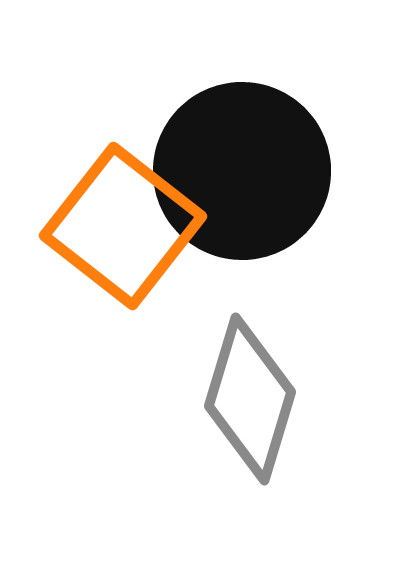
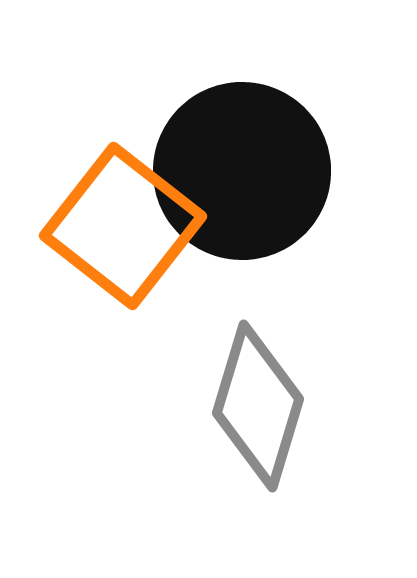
gray diamond: moved 8 px right, 7 px down
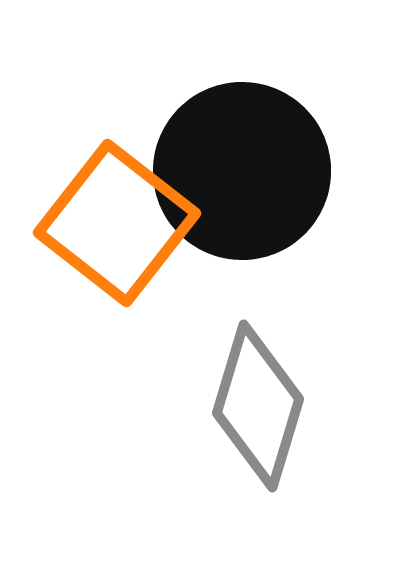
orange square: moved 6 px left, 3 px up
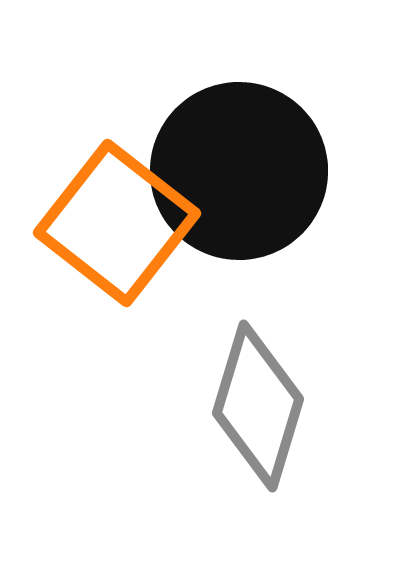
black circle: moved 3 px left
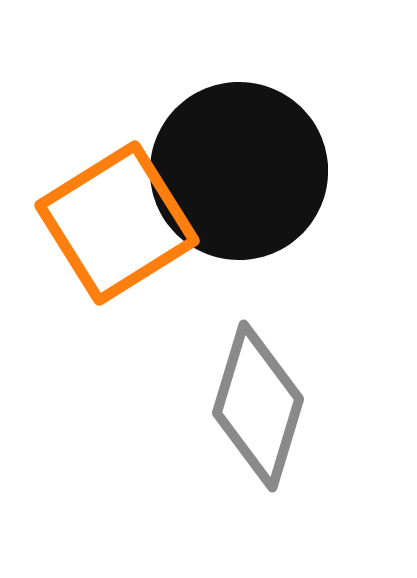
orange square: rotated 20 degrees clockwise
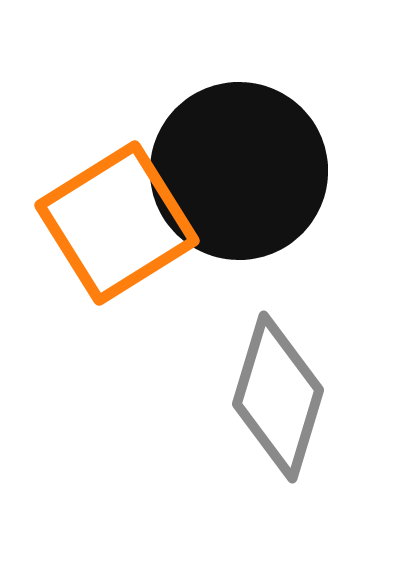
gray diamond: moved 20 px right, 9 px up
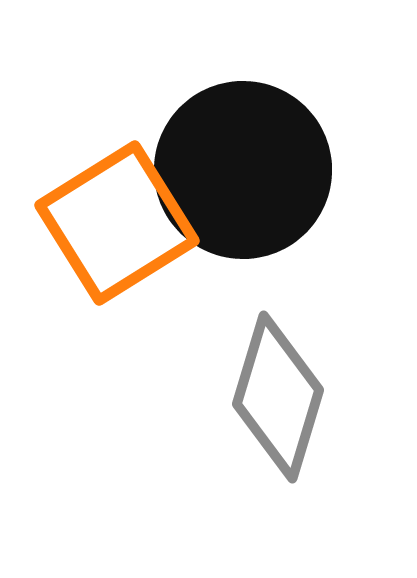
black circle: moved 4 px right, 1 px up
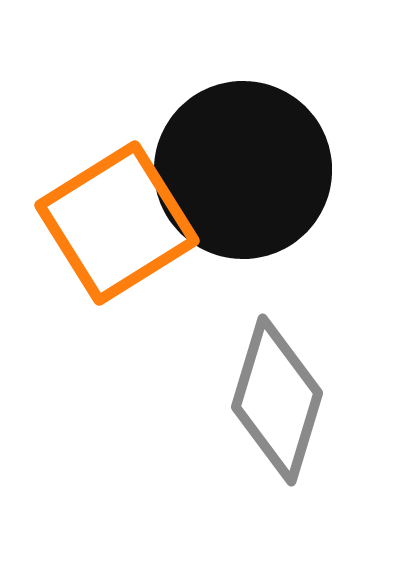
gray diamond: moved 1 px left, 3 px down
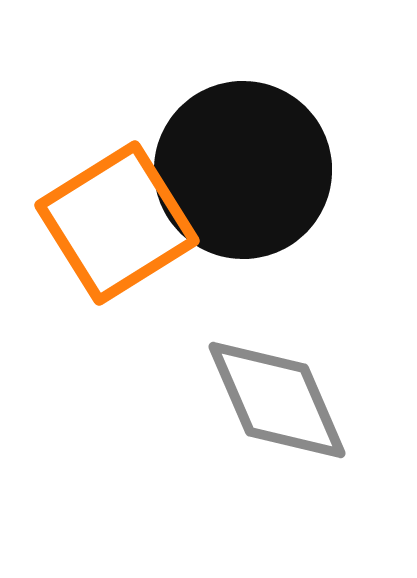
gray diamond: rotated 40 degrees counterclockwise
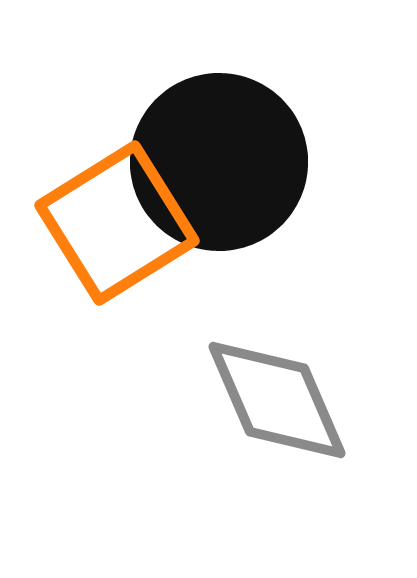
black circle: moved 24 px left, 8 px up
